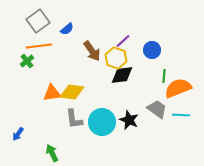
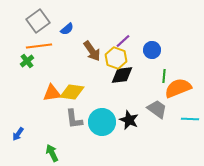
cyan line: moved 9 px right, 4 px down
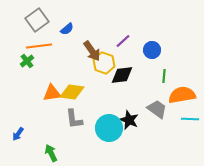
gray square: moved 1 px left, 1 px up
yellow hexagon: moved 12 px left, 5 px down
orange semicircle: moved 4 px right, 7 px down; rotated 12 degrees clockwise
cyan circle: moved 7 px right, 6 px down
green arrow: moved 1 px left
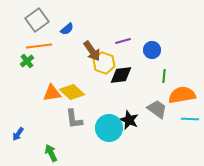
purple line: rotated 28 degrees clockwise
black diamond: moved 1 px left
yellow diamond: rotated 35 degrees clockwise
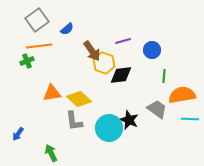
green cross: rotated 16 degrees clockwise
yellow diamond: moved 7 px right, 7 px down
gray L-shape: moved 2 px down
